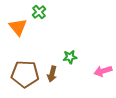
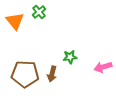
orange triangle: moved 3 px left, 6 px up
pink arrow: moved 4 px up
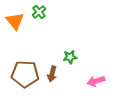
pink arrow: moved 7 px left, 14 px down
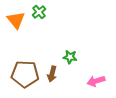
orange triangle: moved 1 px right, 1 px up
green star: rotated 16 degrees clockwise
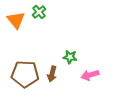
pink arrow: moved 6 px left, 6 px up
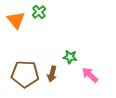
pink arrow: rotated 60 degrees clockwise
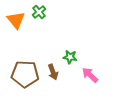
brown arrow: moved 1 px right, 2 px up; rotated 35 degrees counterclockwise
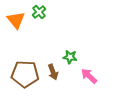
pink arrow: moved 1 px left, 1 px down
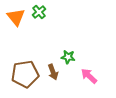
orange triangle: moved 3 px up
green star: moved 2 px left
brown pentagon: rotated 12 degrees counterclockwise
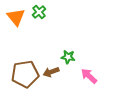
brown arrow: moved 2 px left; rotated 91 degrees clockwise
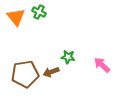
green cross: rotated 24 degrees counterclockwise
pink arrow: moved 13 px right, 11 px up
